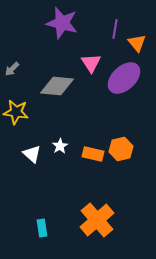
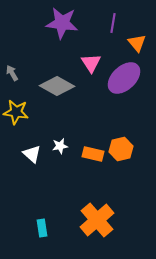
purple star: rotated 8 degrees counterclockwise
purple line: moved 2 px left, 6 px up
gray arrow: moved 4 px down; rotated 105 degrees clockwise
gray diamond: rotated 24 degrees clockwise
white star: rotated 21 degrees clockwise
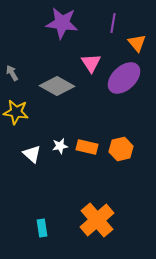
orange rectangle: moved 6 px left, 7 px up
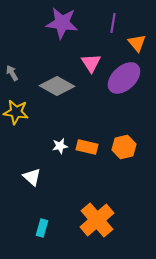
orange hexagon: moved 3 px right, 2 px up
white triangle: moved 23 px down
cyan rectangle: rotated 24 degrees clockwise
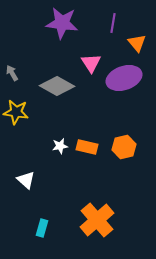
purple ellipse: rotated 24 degrees clockwise
white triangle: moved 6 px left, 3 px down
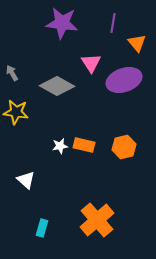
purple ellipse: moved 2 px down
orange rectangle: moved 3 px left, 2 px up
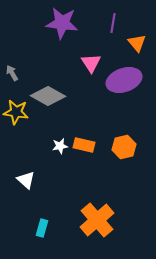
gray diamond: moved 9 px left, 10 px down
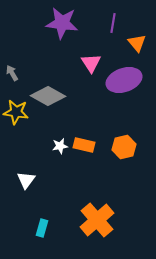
white triangle: rotated 24 degrees clockwise
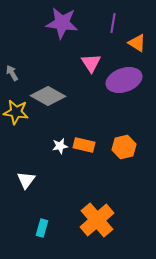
orange triangle: rotated 18 degrees counterclockwise
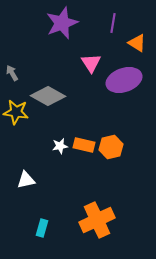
purple star: rotated 28 degrees counterclockwise
orange hexagon: moved 13 px left
white triangle: rotated 42 degrees clockwise
orange cross: rotated 16 degrees clockwise
